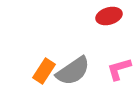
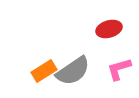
red ellipse: moved 13 px down
orange rectangle: rotated 25 degrees clockwise
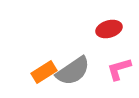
orange rectangle: moved 1 px down
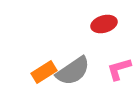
red ellipse: moved 5 px left, 5 px up
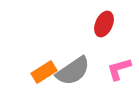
red ellipse: rotated 50 degrees counterclockwise
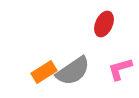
pink L-shape: moved 1 px right
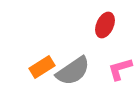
red ellipse: moved 1 px right, 1 px down
orange rectangle: moved 2 px left, 5 px up
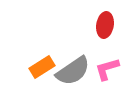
red ellipse: rotated 15 degrees counterclockwise
pink L-shape: moved 13 px left
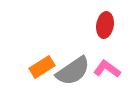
pink L-shape: rotated 52 degrees clockwise
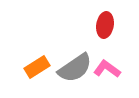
orange rectangle: moved 5 px left
gray semicircle: moved 2 px right, 3 px up
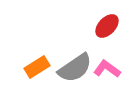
red ellipse: moved 2 px right, 1 px down; rotated 35 degrees clockwise
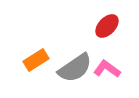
orange rectangle: moved 1 px left, 7 px up
